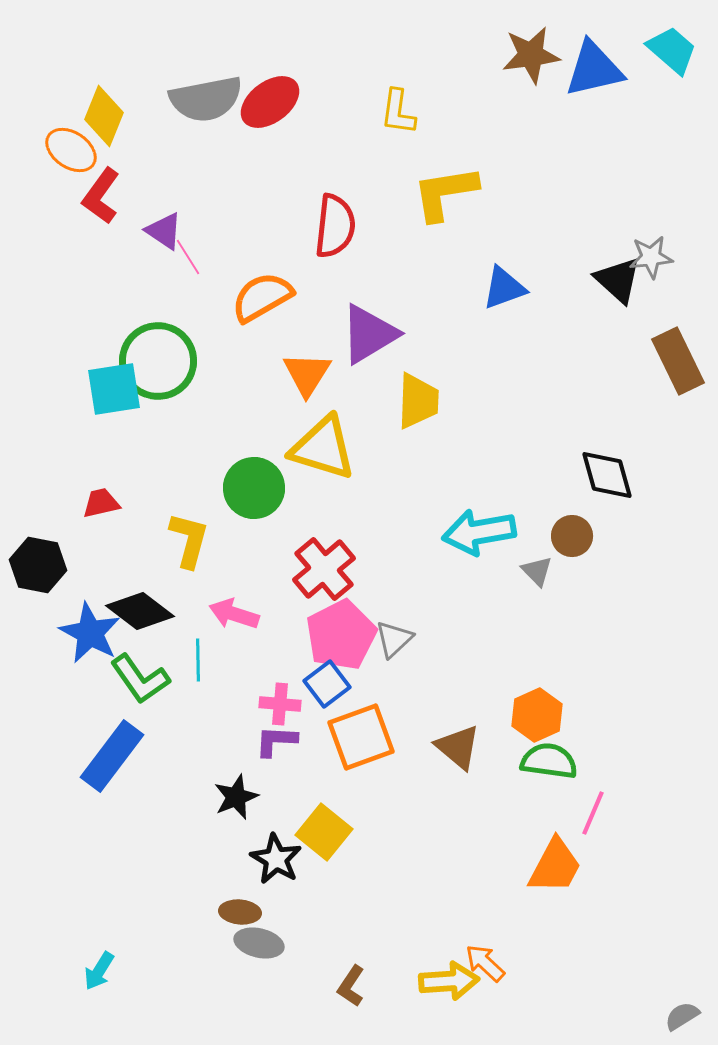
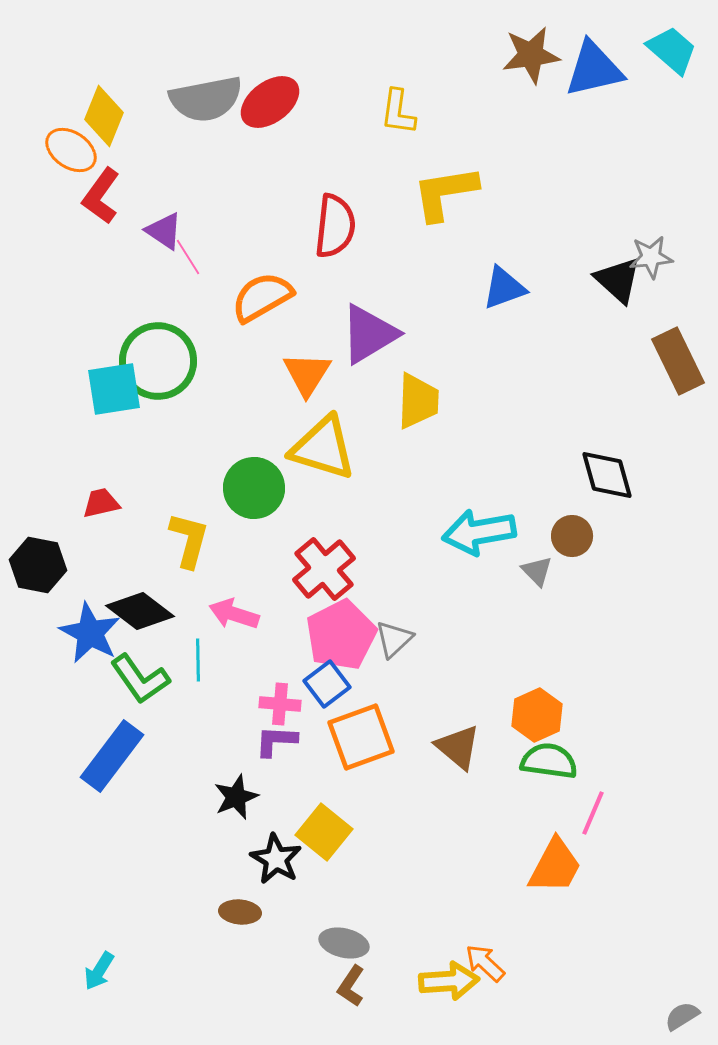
gray ellipse at (259, 943): moved 85 px right
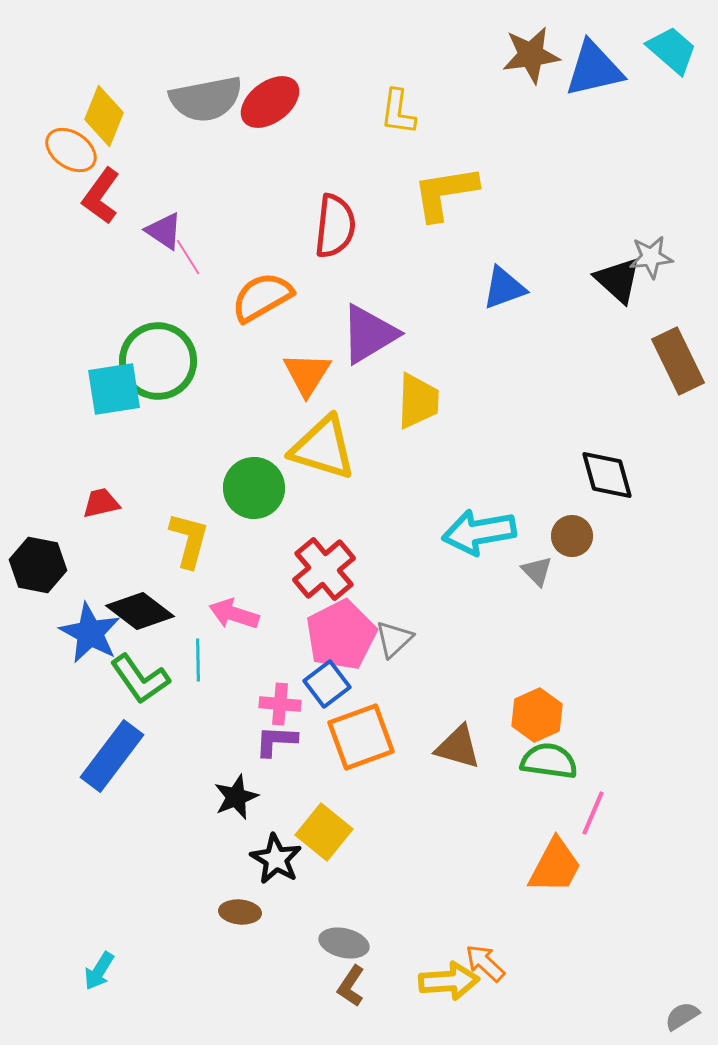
brown triangle at (458, 747): rotated 24 degrees counterclockwise
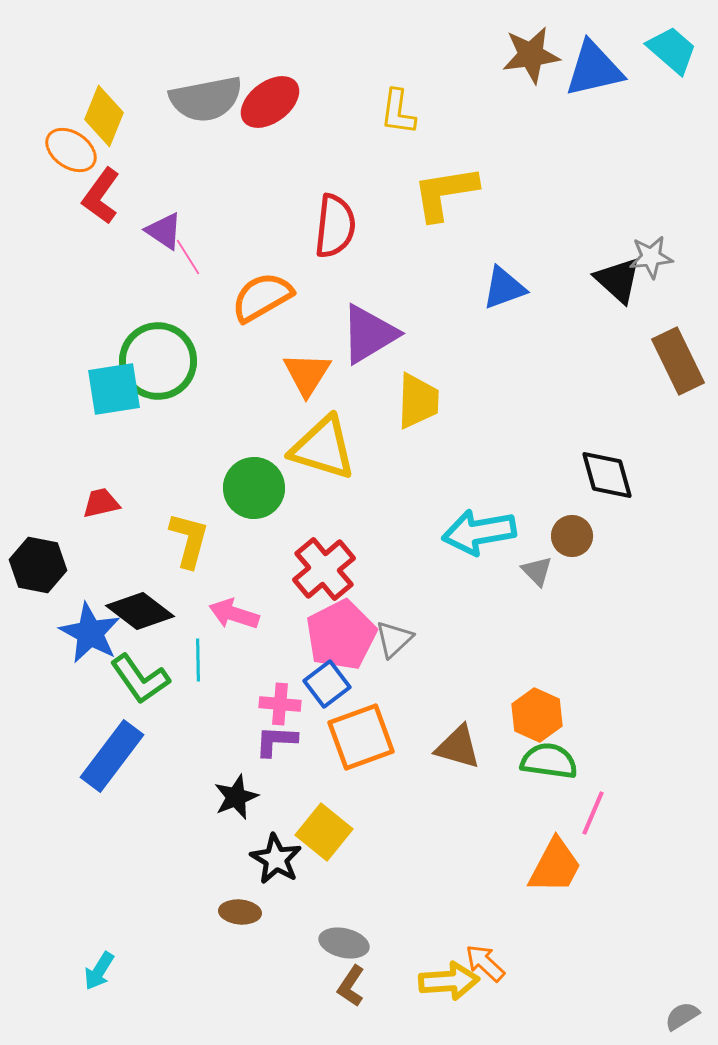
orange hexagon at (537, 715): rotated 12 degrees counterclockwise
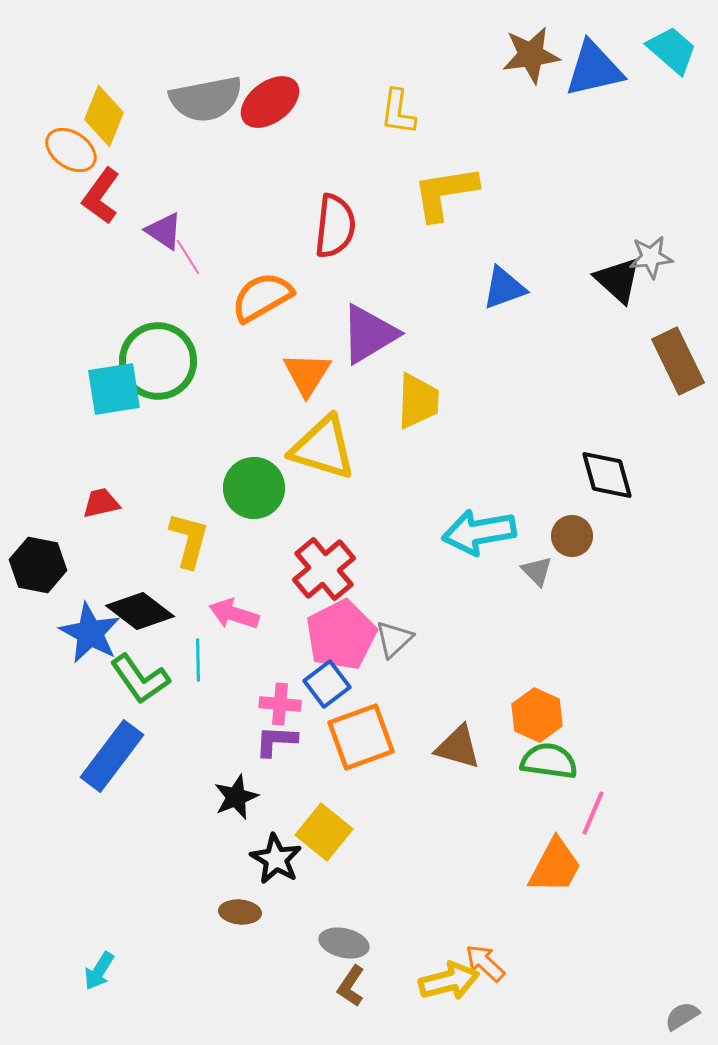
yellow arrow at (449, 981): rotated 10 degrees counterclockwise
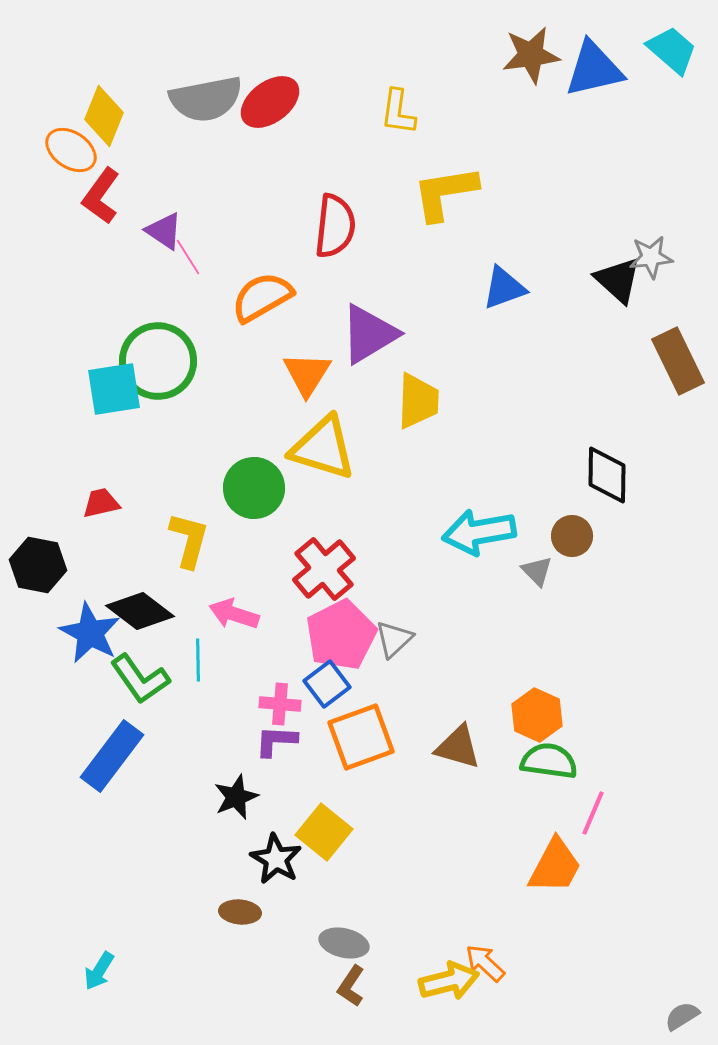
black diamond at (607, 475): rotated 16 degrees clockwise
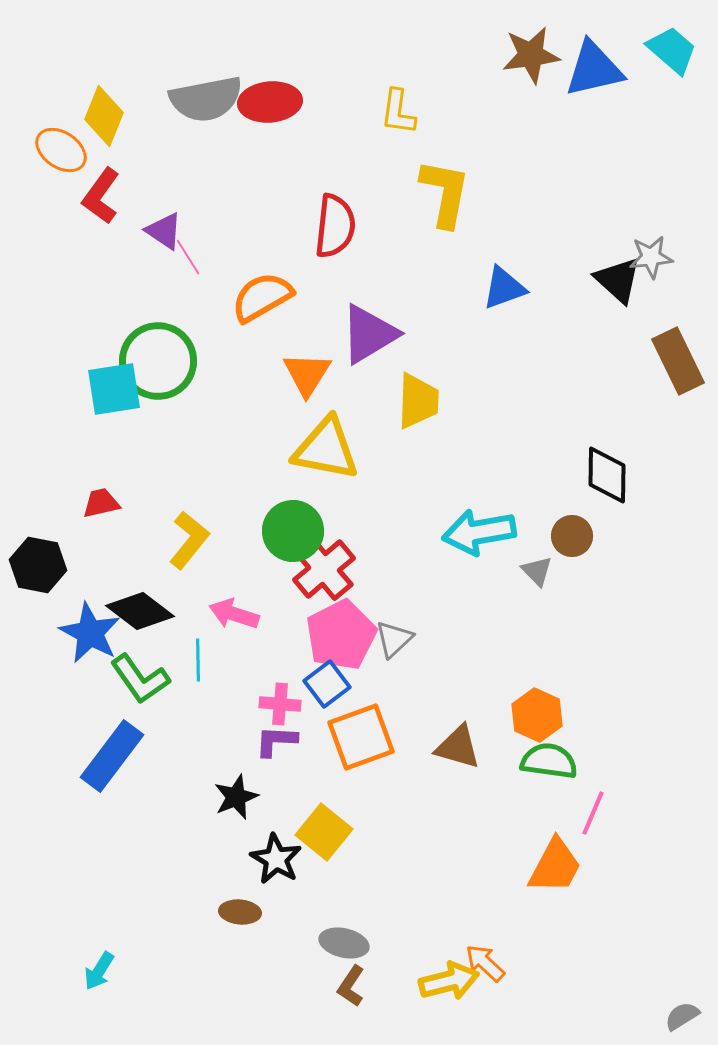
red ellipse at (270, 102): rotated 32 degrees clockwise
orange ellipse at (71, 150): moved 10 px left
yellow L-shape at (445, 193): rotated 110 degrees clockwise
yellow triangle at (323, 448): moved 3 px right, 1 px down; rotated 6 degrees counterclockwise
green circle at (254, 488): moved 39 px right, 43 px down
yellow L-shape at (189, 540): rotated 24 degrees clockwise
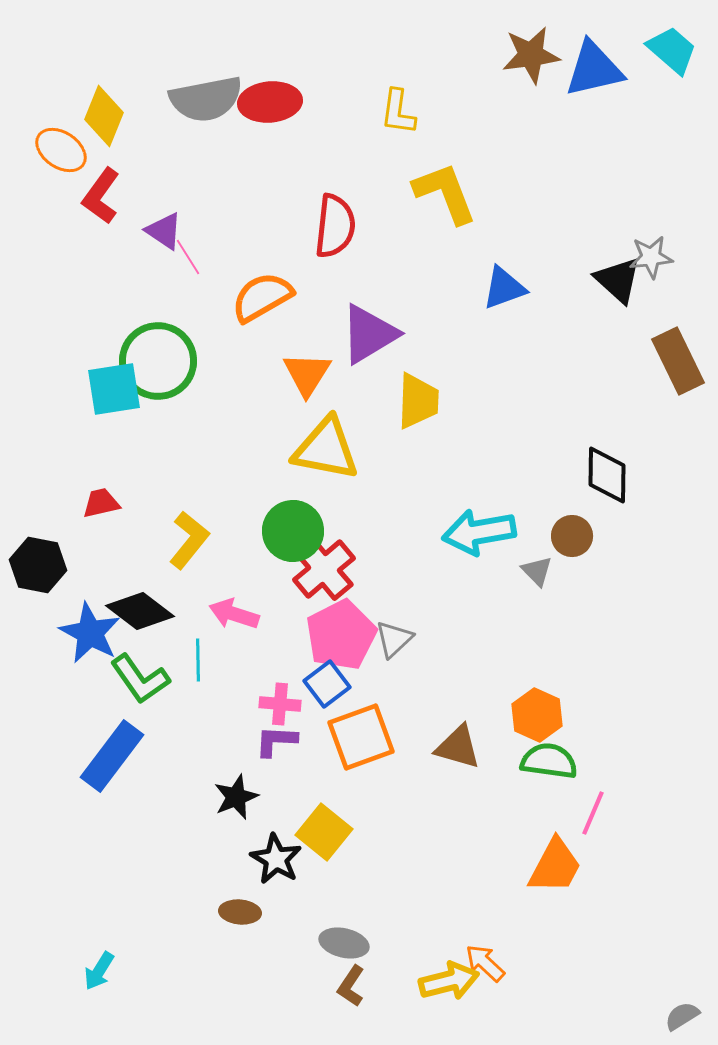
yellow L-shape at (445, 193): rotated 32 degrees counterclockwise
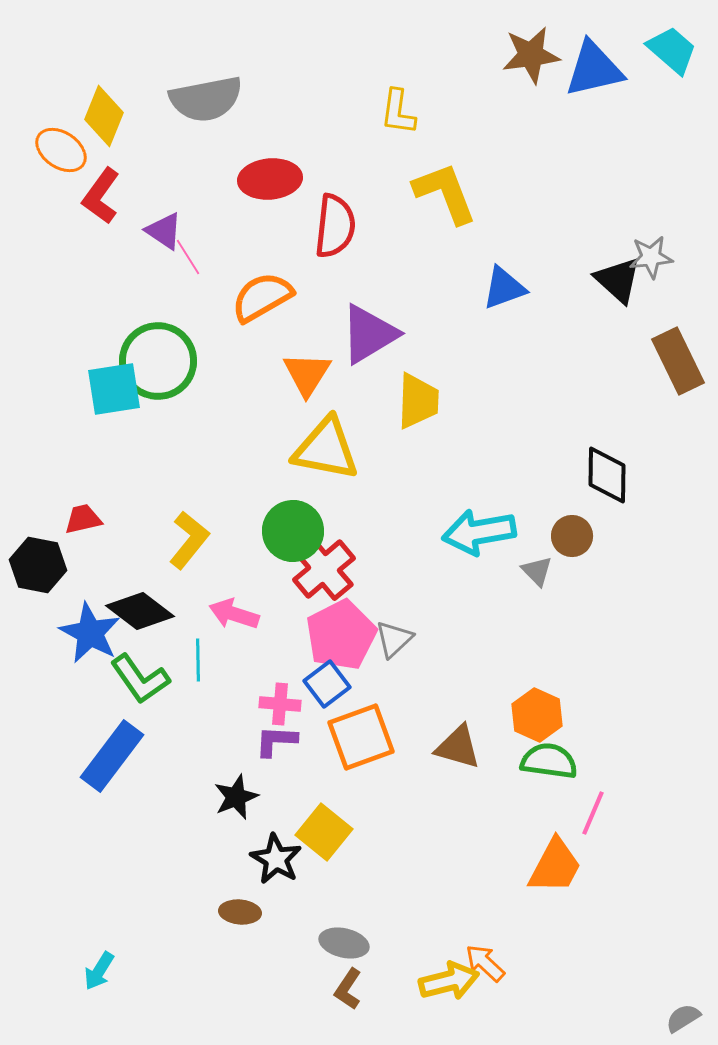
red ellipse at (270, 102): moved 77 px down
red trapezoid at (101, 503): moved 18 px left, 16 px down
brown L-shape at (351, 986): moved 3 px left, 3 px down
gray semicircle at (682, 1016): moved 1 px right, 2 px down
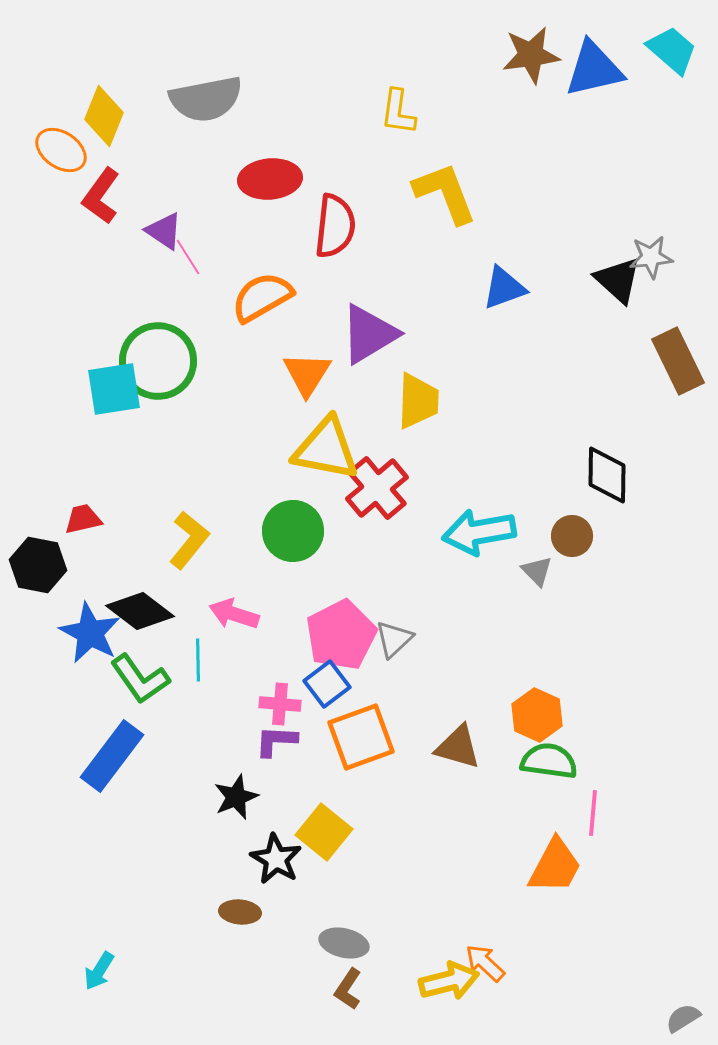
red cross at (324, 569): moved 53 px right, 81 px up
pink line at (593, 813): rotated 18 degrees counterclockwise
